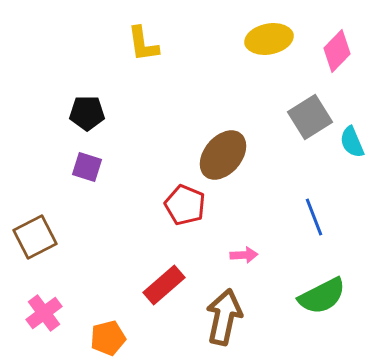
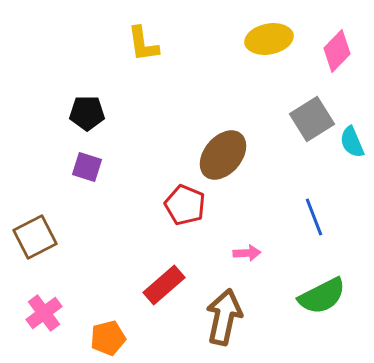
gray square: moved 2 px right, 2 px down
pink arrow: moved 3 px right, 2 px up
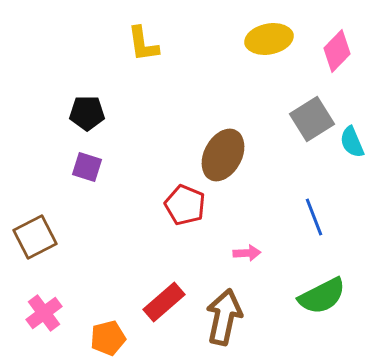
brown ellipse: rotated 12 degrees counterclockwise
red rectangle: moved 17 px down
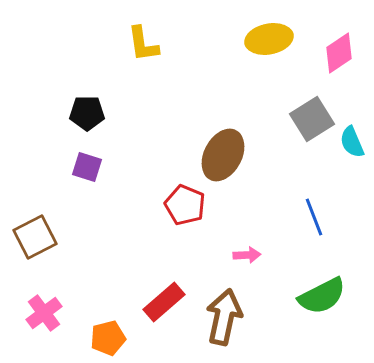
pink diamond: moved 2 px right, 2 px down; rotated 12 degrees clockwise
pink arrow: moved 2 px down
